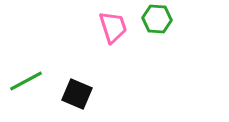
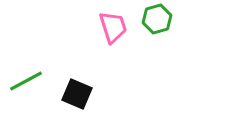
green hexagon: rotated 20 degrees counterclockwise
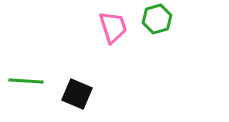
green line: rotated 32 degrees clockwise
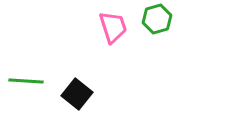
black square: rotated 16 degrees clockwise
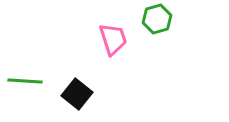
pink trapezoid: moved 12 px down
green line: moved 1 px left
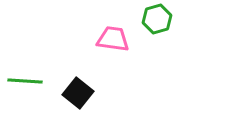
pink trapezoid: rotated 64 degrees counterclockwise
black square: moved 1 px right, 1 px up
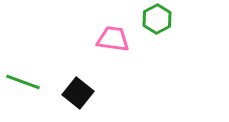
green hexagon: rotated 12 degrees counterclockwise
green line: moved 2 px left, 1 px down; rotated 16 degrees clockwise
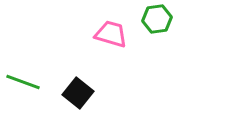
green hexagon: rotated 20 degrees clockwise
pink trapezoid: moved 2 px left, 5 px up; rotated 8 degrees clockwise
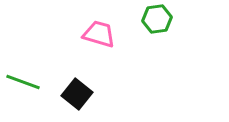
pink trapezoid: moved 12 px left
black square: moved 1 px left, 1 px down
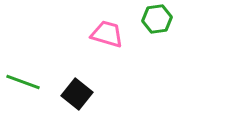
pink trapezoid: moved 8 px right
